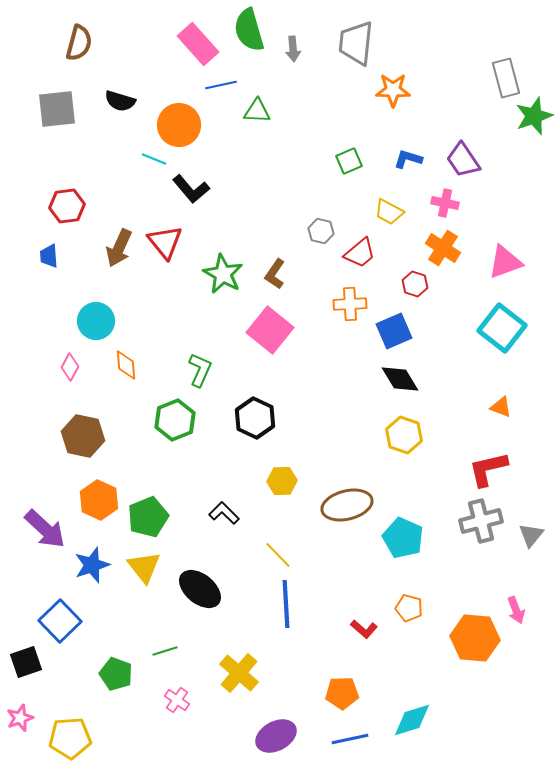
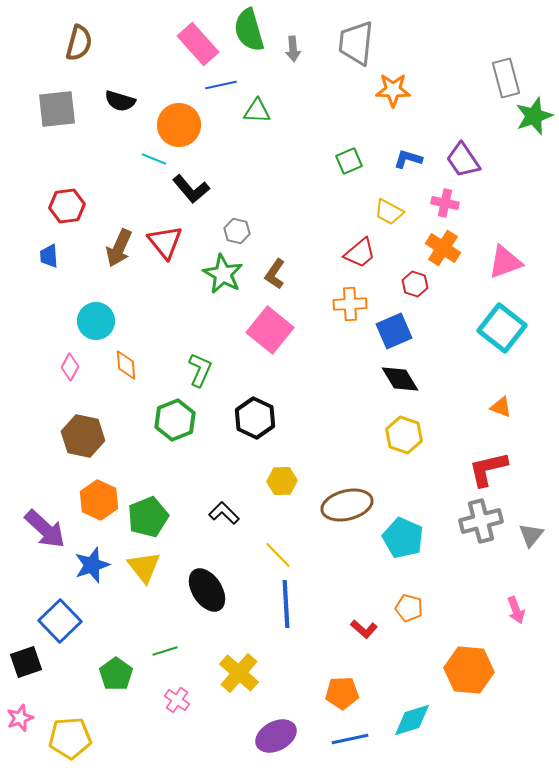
gray hexagon at (321, 231): moved 84 px left
black ellipse at (200, 589): moved 7 px right, 1 px down; rotated 18 degrees clockwise
orange hexagon at (475, 638): moved 6 px left, 32 px down
green pentagon at (116, 674): rotated 16 degrees clockwise
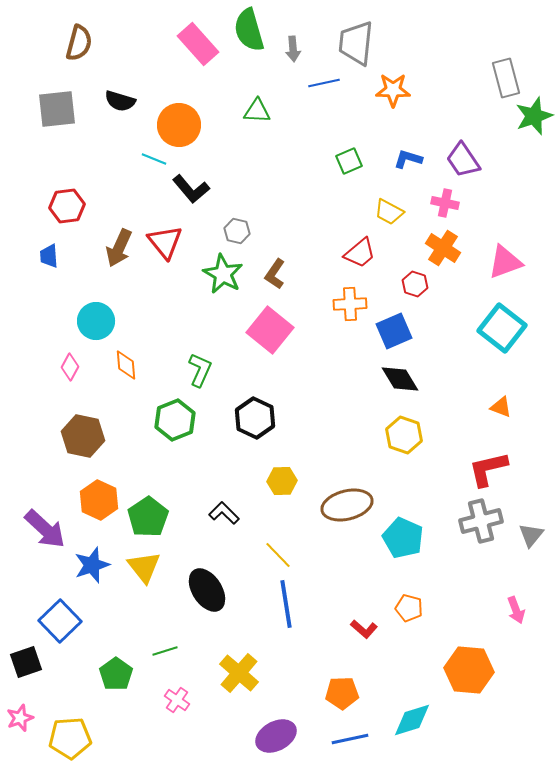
blue line at (221, 85): moved 103 px right, 2 px up
green pentagon at (148, 517): rotated 12 degrees counterclockwise
blue line at (286, 604): rotated 6 degrees counterclockwise
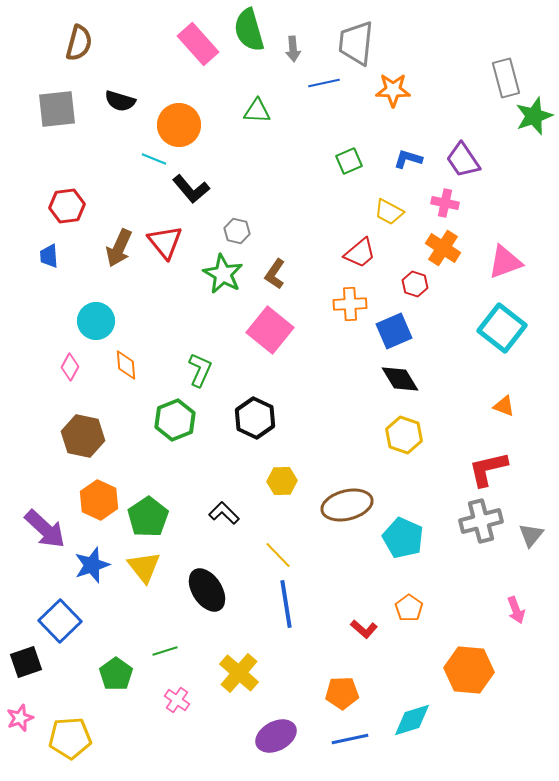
orange triangle at (501, 407): moved 3 px right, 1 px up
orange pentagon at (409, 608): rotated 20 degrees clockwise
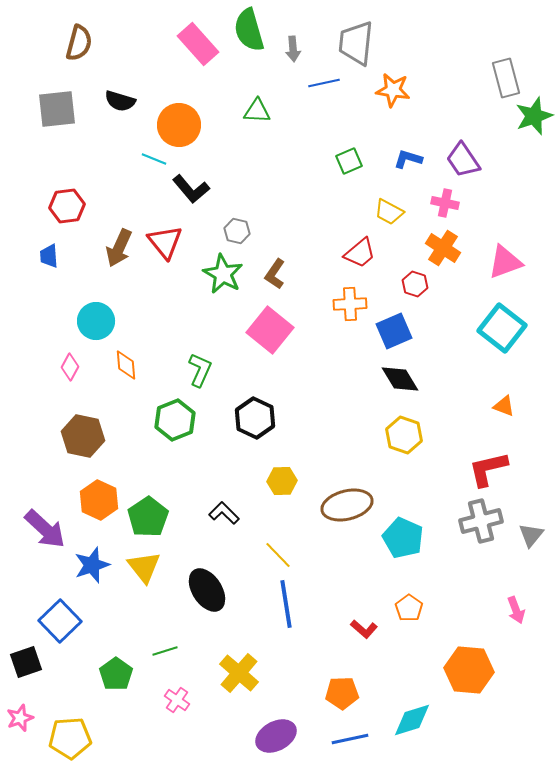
orange star at (393, 90): rotated 8 degrees clockwise
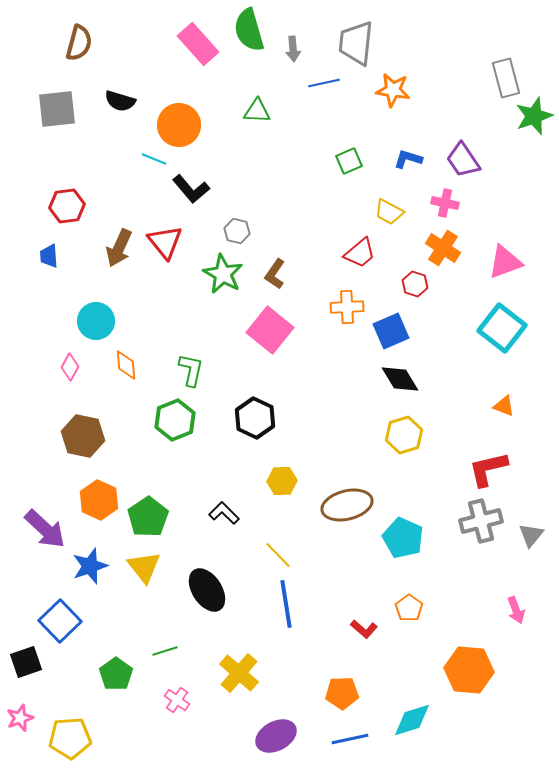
orange cross at (350, 304): moved 3 px left, 3 px down
blue square at (394, 331): moved 3 px left
green L-shape at (200, 370): moved 9 px left; rotated 12 degrees counterclockwise
yellow hexagon at (404, 435): rotated 24 degrees clockwise
blue star at (92, 565): moved 2 px left, 1 px down
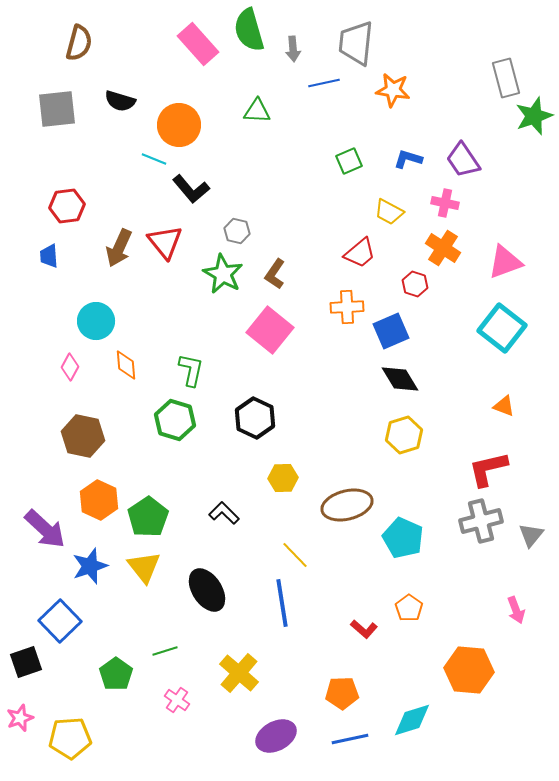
green hexagon at (175, 420): rotated 21 degrees counterclockwise
yellow hexagon at (282, 481): moved 1 px right, 3 px up
yellow line at (278, 555): moved 17 px right
blue line at (286, 604): moved 4 px left, 1 px up
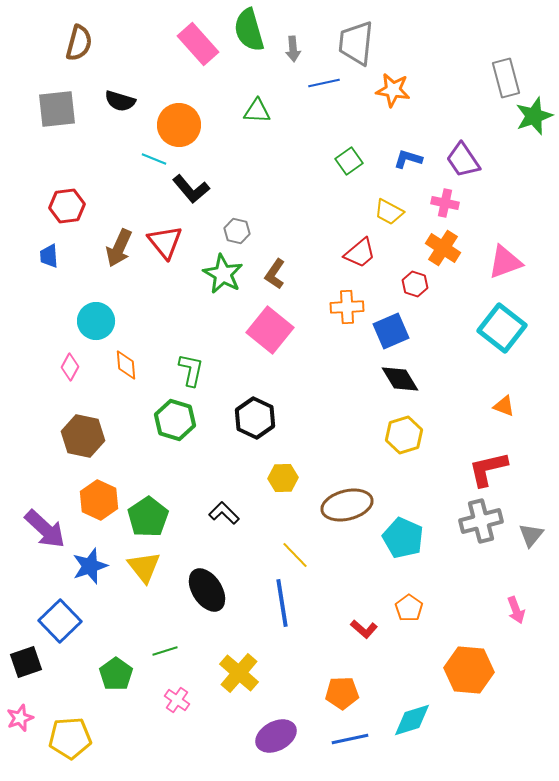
green square at (349, 161): rotated 12 degrees counterclockwise
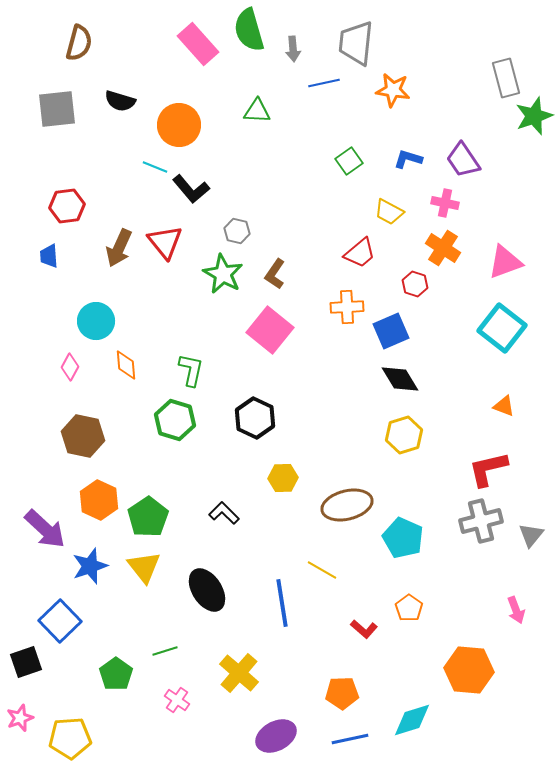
cyan line at (154, 159): moved 1 px right, 8 px down
yellow line at (295, 555): moved 27 px right, 15 px down; rotated 16 degrees counterclockwise
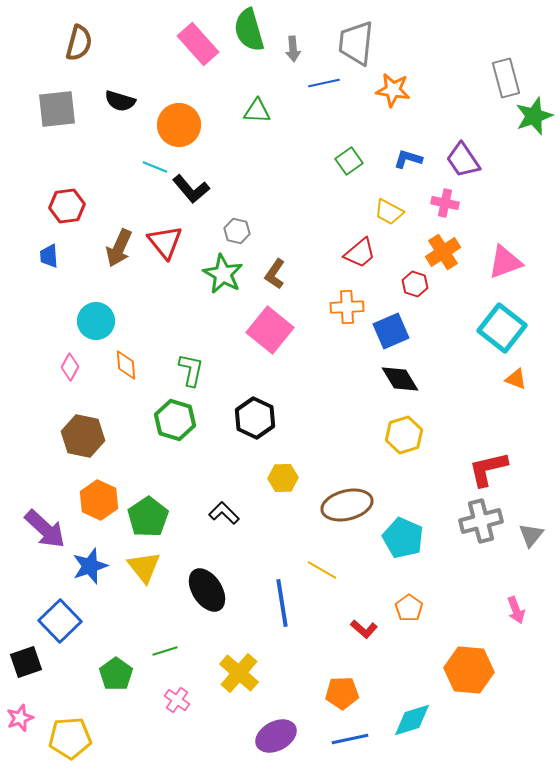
orange cross at (443, 248): moved 4 px down; rotated 24 degrees clockwise
orange triangle at (504, 406): moved 12 px right, 27 px up
